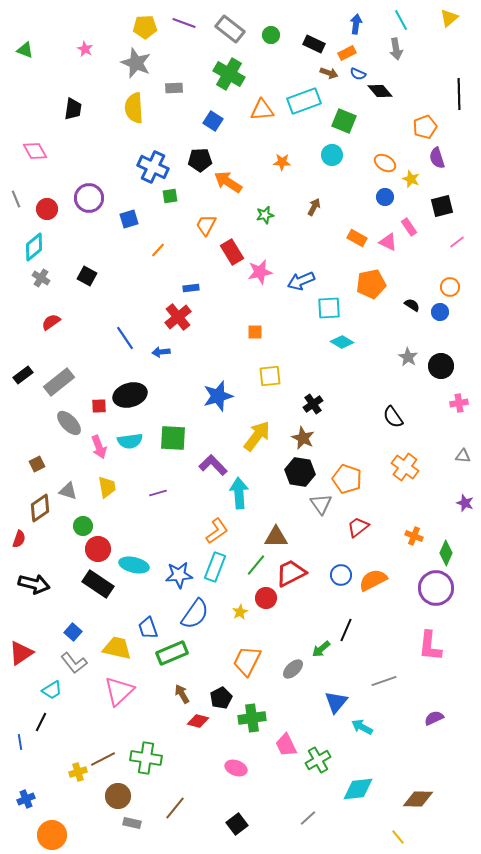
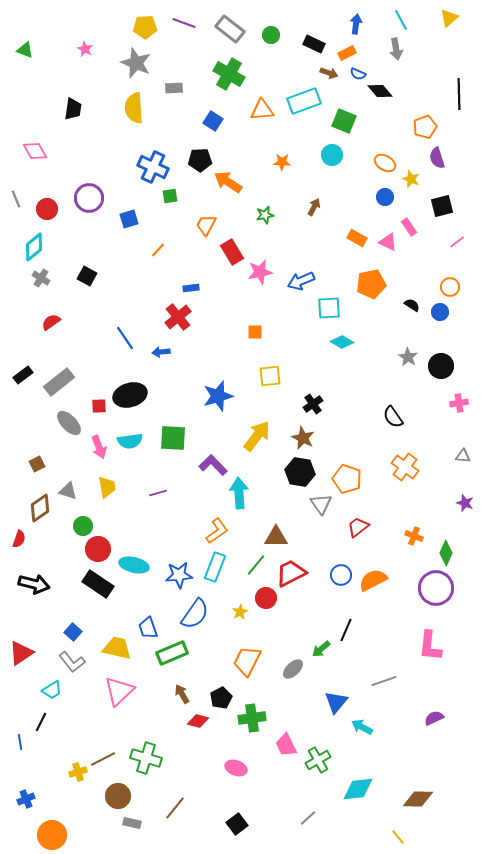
gray L-shape at (74, 663): moved 2 px left, 1 px up
green cross at (146, 758): rotated 8 degrees clockwise
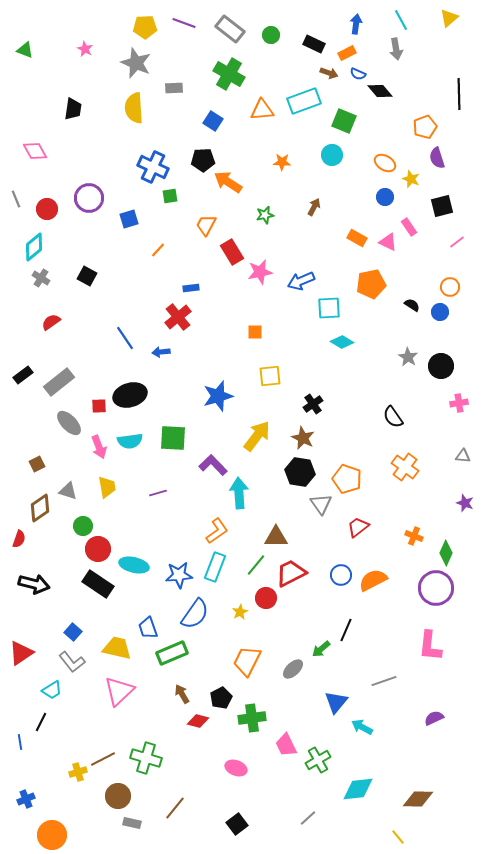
black pentagon at (200, 160): moved 3 px right
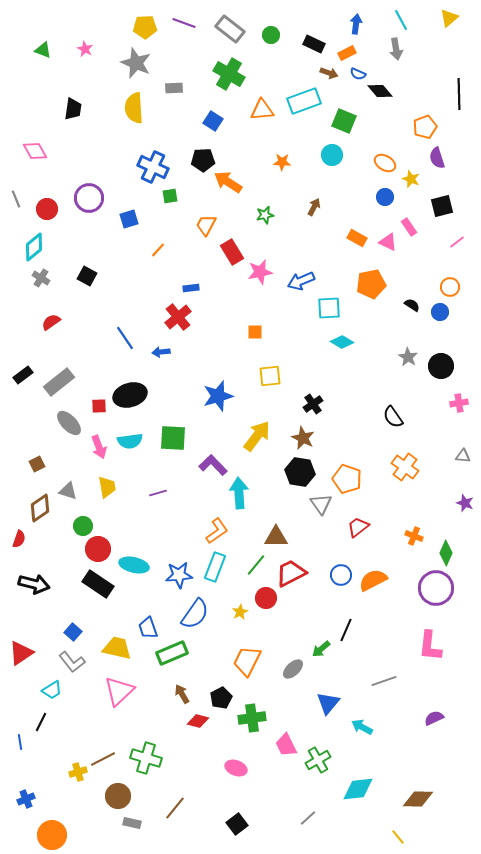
green triangle at (25, 50): moved 18 px right
blue triangle at (336, 702): moved 8 px left, 1 px down
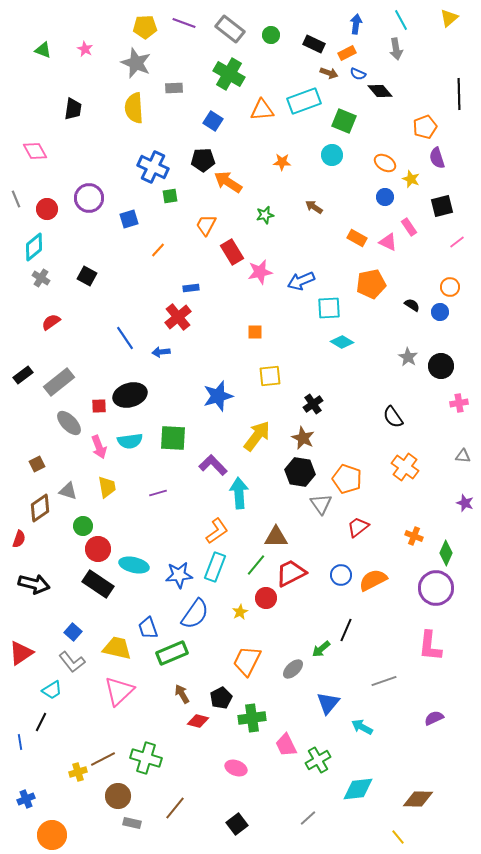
brown arrow at (314, 207): rotated 84 degrees counterclockwise
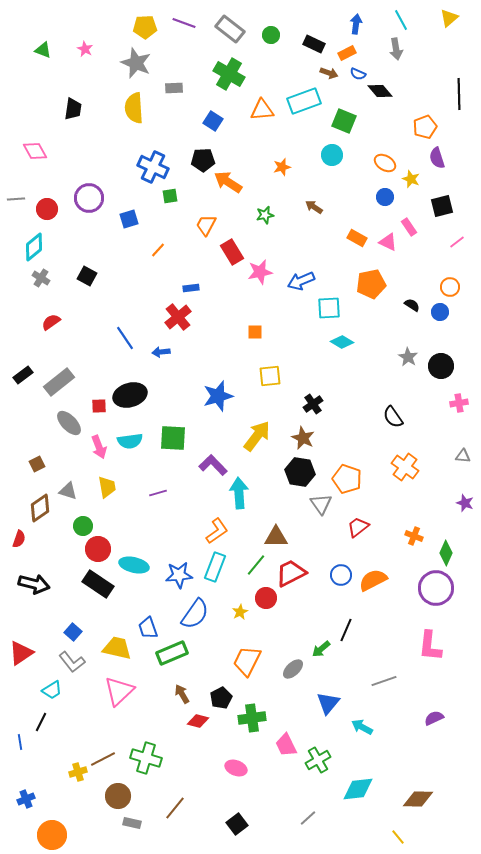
orange star at (282, 162): moved 5 px down; rotated 18 degrees counterclockwise
gray line at (16, 199): rotated 72 degrees counterclockwise
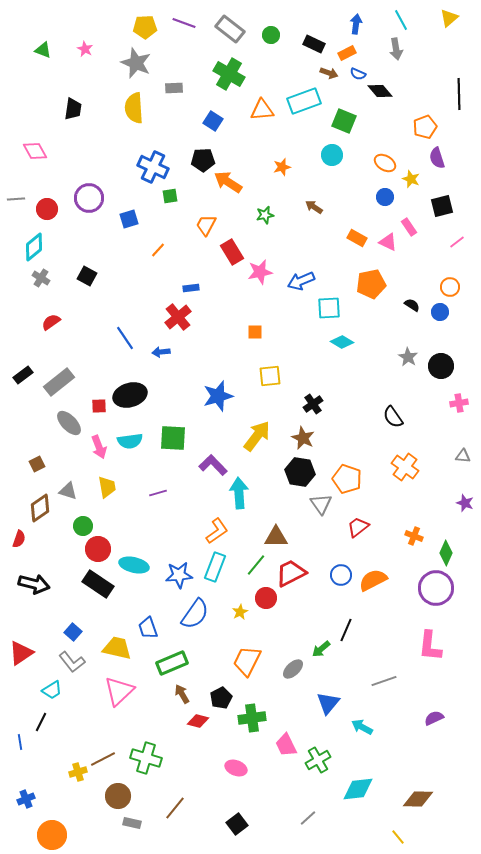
green rectangle at (172, 653): moved 10 px down
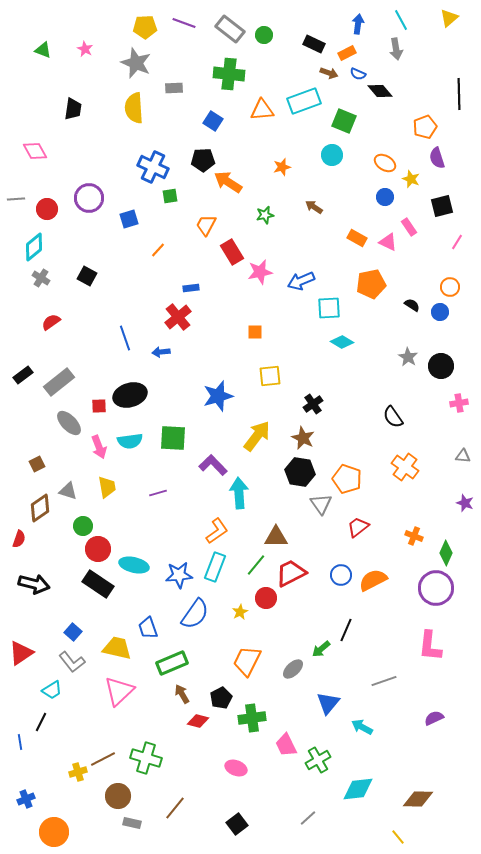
blue arrow at (356, 24): moved 2 px right
green circle at (271, 35): moved 7 px left
green cross at (229, 74): rotated 24 degrees counterclockwise
pink line at (457, 242): rotated 21 degrees counterclockwise
blue line at (125, 338): rotated 15 degrees clockwise
orange circle at (52, 835): moved 2 px right, 3 px up
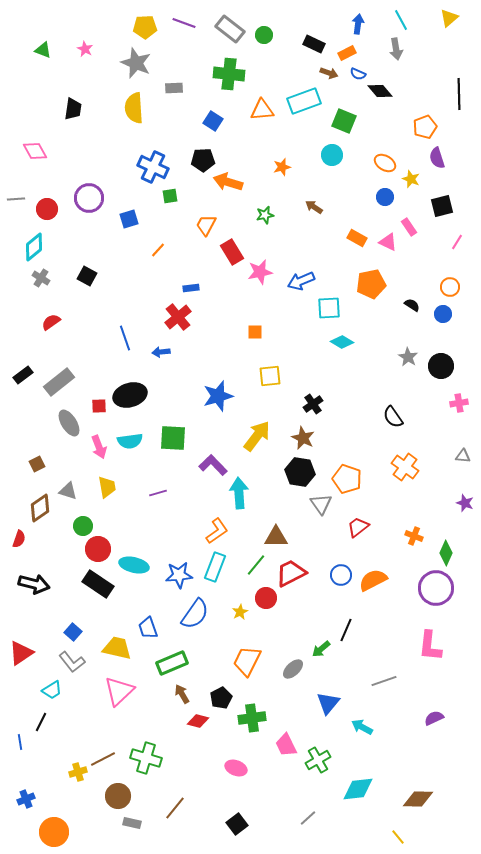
orange arrow at (228, 182): rotated 16 degrees counterclockwise
blue circle at (440, 312): moved 3 px right, 2 px down
gray ellipse at (69, 423): rotated 12 degrees clockwise
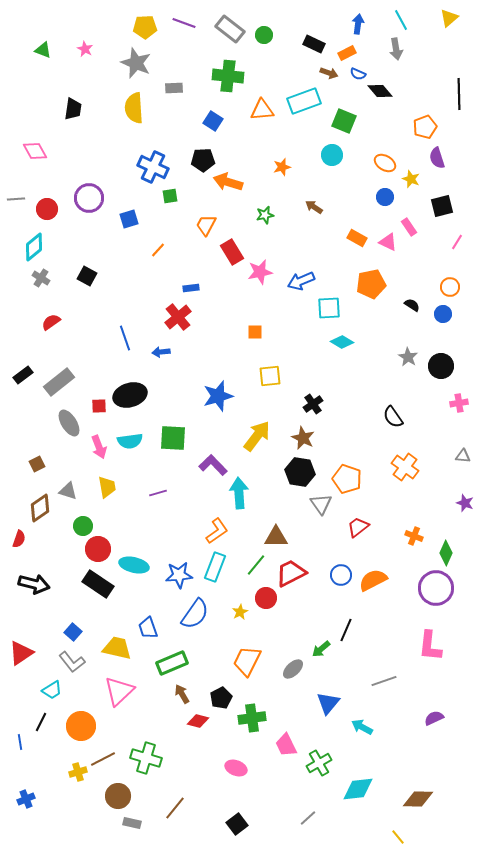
green cross at (229, 74): moved 1 px left, 2 px down
green cross at (318, 760): moved 1 px right, 3 px down
orange circle at (54, 832): moved 27 px right, 106 px up
